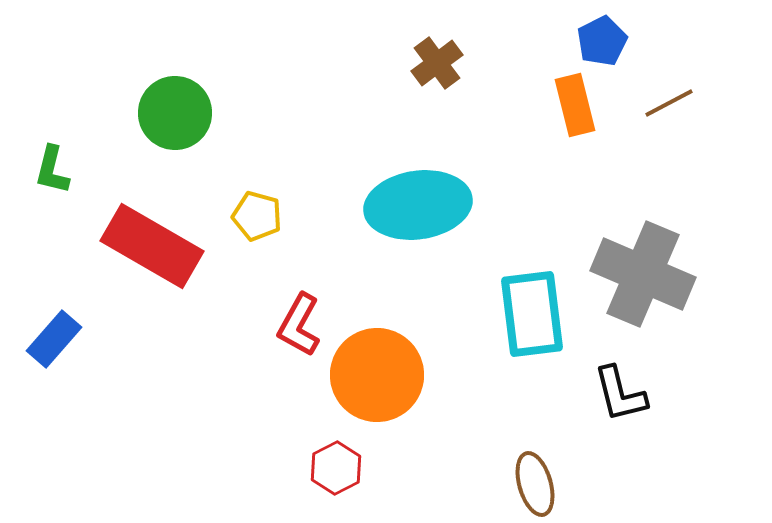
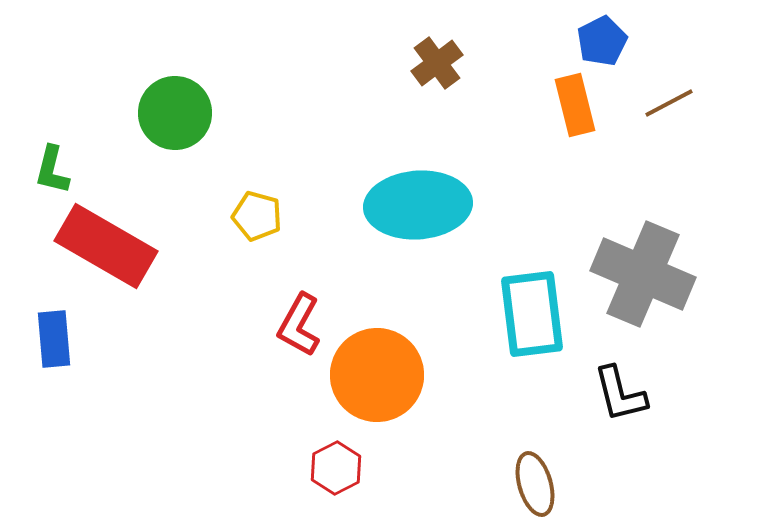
cyan ellipse: rotated 4 degrees clockwise
red rectangle: moved 46 px left
blue rectangle: rotated 46 degrees counterclockwise
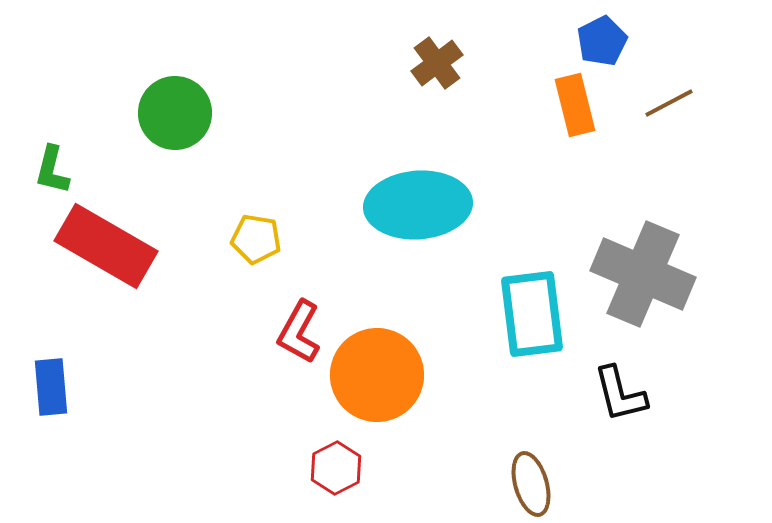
yellow pentagon: moved 1 px left, 23 px down; rotated 6 degrees counterclockwise
red L-shape: moved 7 px down
blue rectangle: moved 3 px left, 48 px down
brown ellipse: moved 4 px left
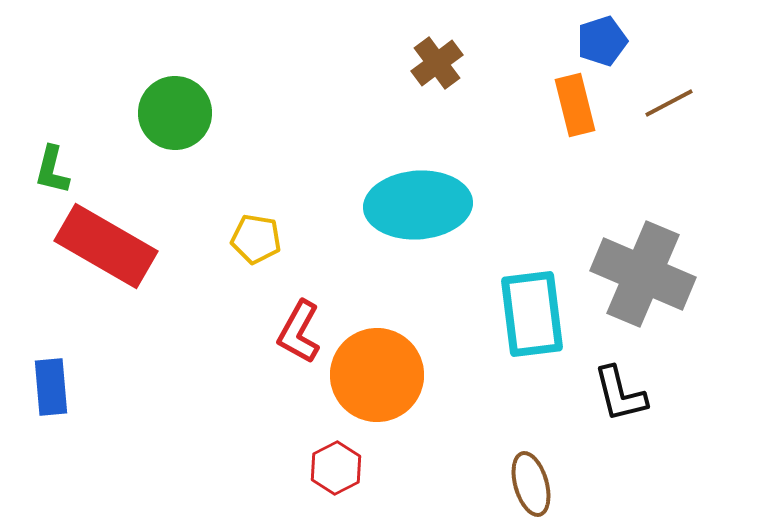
blue pentagon: rotated 9 degrees clockwise
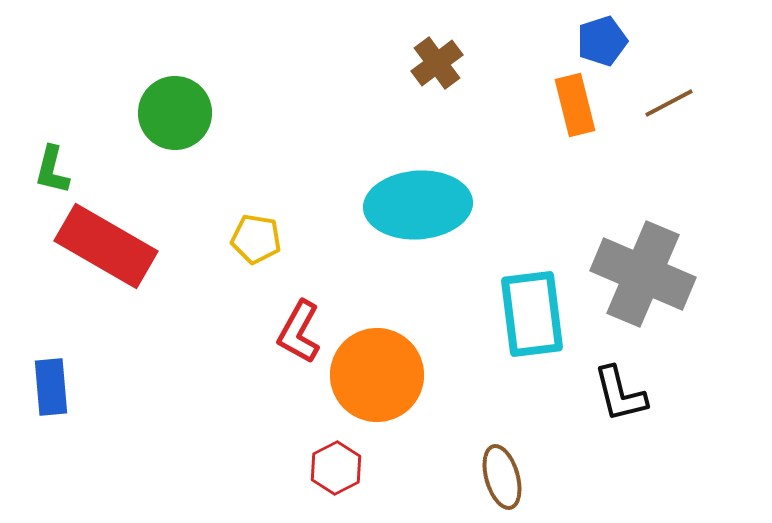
brown ellipse: moved 29 px left, 7 px up
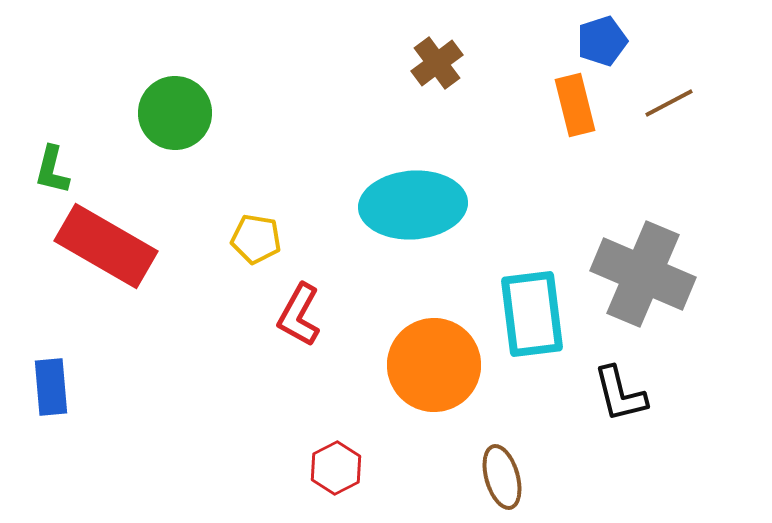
cyan ellipse: moved 5 px left
red L-shape: moved 17 px up
orange circle: moved 57 px right, 10 px up
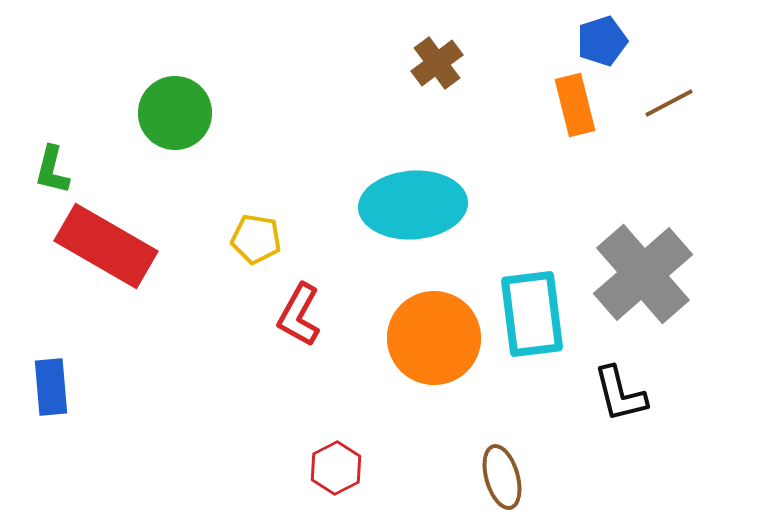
gray cross: rotated 26 degrees clockwise
orange circle: moved 27 px up
